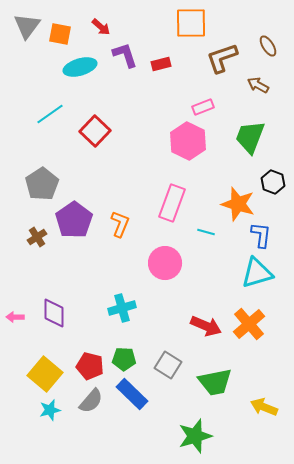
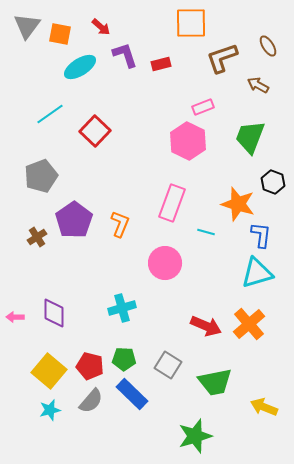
cyan ellipse at (80, 67): rotated 16 degrees counterclockwise
gray pentagon at (42, 184): moved 1 px left, 8 px up; rotated 12 degrees clockwise
yellow square at (45, 374): moved 4 px right, 3 px up
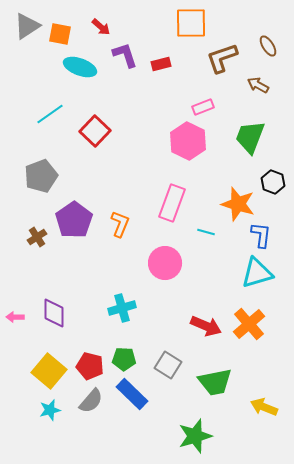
gray triangle at (27, 26): rotated 20 degrees clockwise
cyan ellipse at (80, 67): rotated 52 degrees clockwise
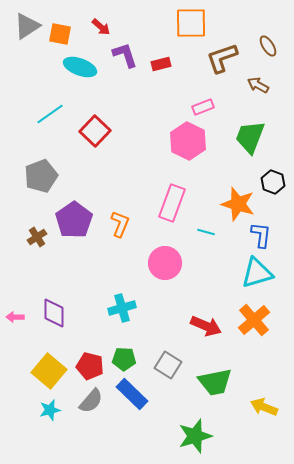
orange cross at (249, 324): moved 5 px right, 4 px up
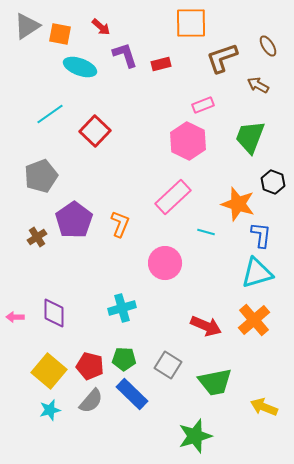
pink rectangle at (203, 107): moved 2 px up
pink rectangle at (172, 203): moved 1 px right, 6 px up; rotated 27 degrees clockwise
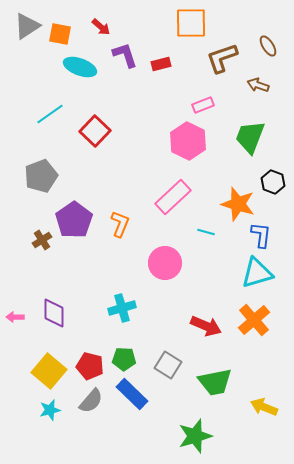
brown arrow at (258, 85): rotated 10 degrees counterclockwise
brown cross at (37, 237): moved 5 px right, 3 px down
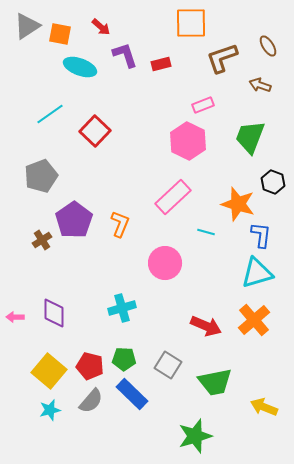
brown arrow at (258, 85): moved 2 px right
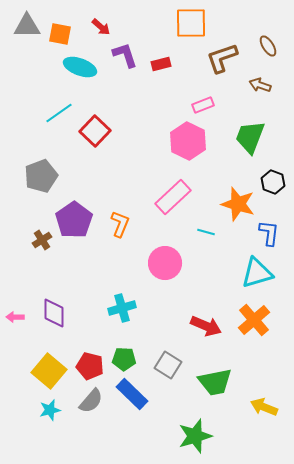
gray triangle at (27, 26): rotated 32 degrees clockwise
cyan line at (50, 114): moved 9 px right, 1 px up
blue L-shape at (261, 235): moved 8 px right, 2 px up
